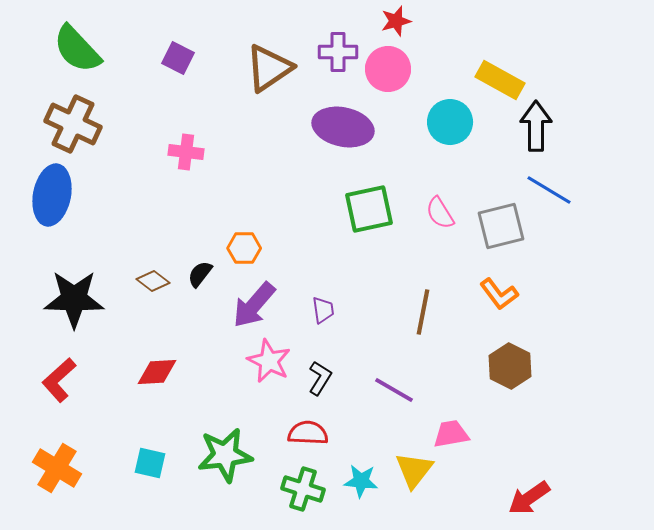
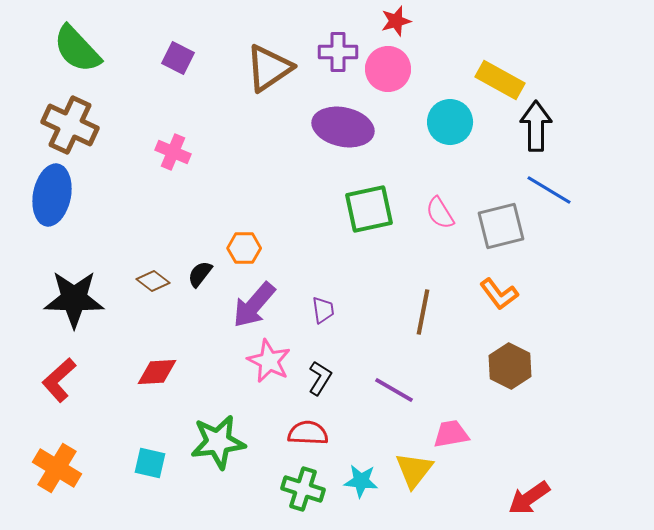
brown cross: moved 3 px left, 1 px down
pink cross: moved 13 px left; rotated 16 degrees clockwise
green star: moved 7 px left, 13 px up
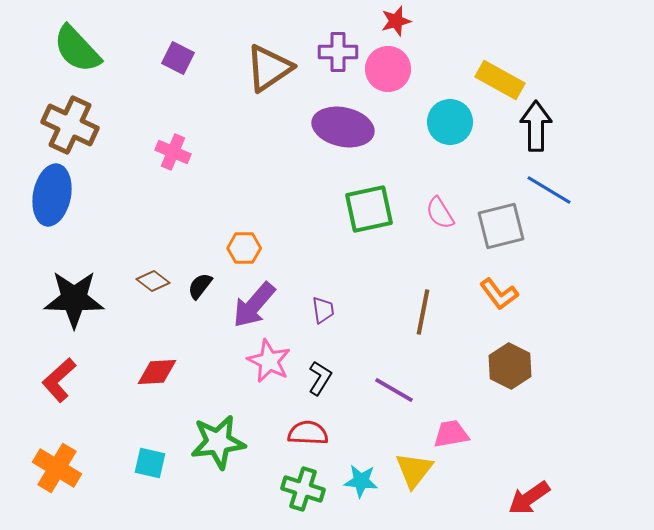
black semicircle: moved 12 px down
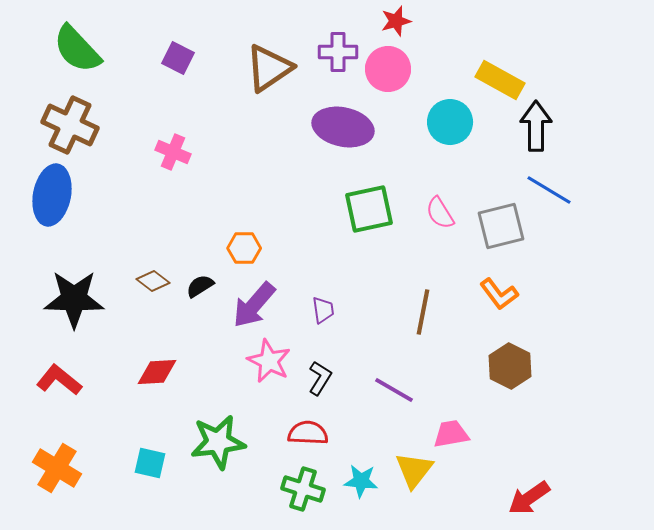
black semicircle: rotated 20 degrees clockwise
red L-shape: rotated 81 degrees clockwise
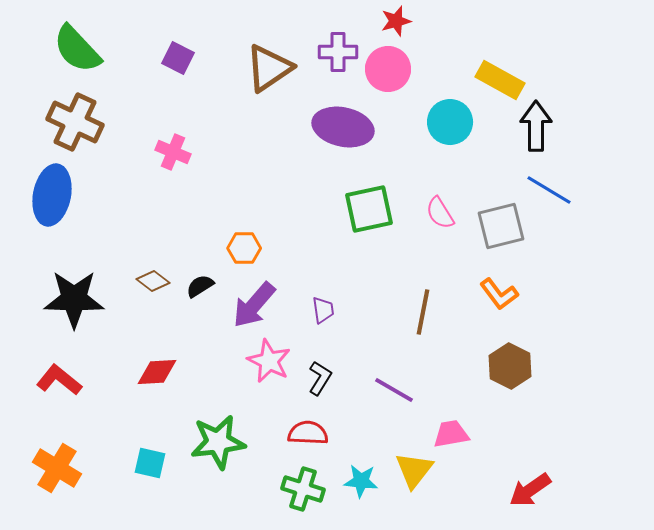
brown cross: moved 5 px right, 3 px up
red arrow: moved 1 px right, 8 px up
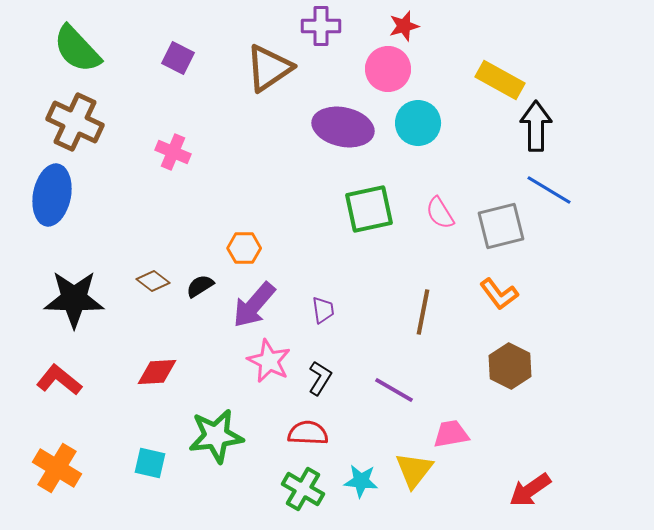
red star: moved 8 px right, 5 px down
purple cross: moved 17 px left, 26 px up
cyan circle: moved 32 px left, 1 px down
green star: moved 2 px left, 6 px up
green cross: rotated 12 degrees clockwise
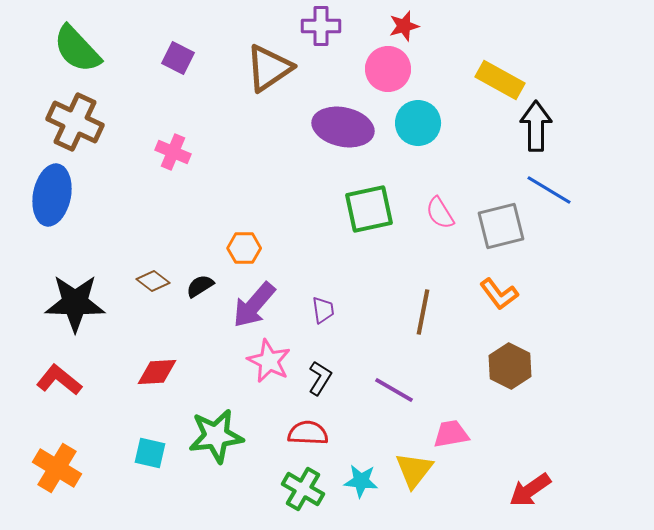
black star: moved 1 px right, 4 px down
cyan square: moved 10 px up
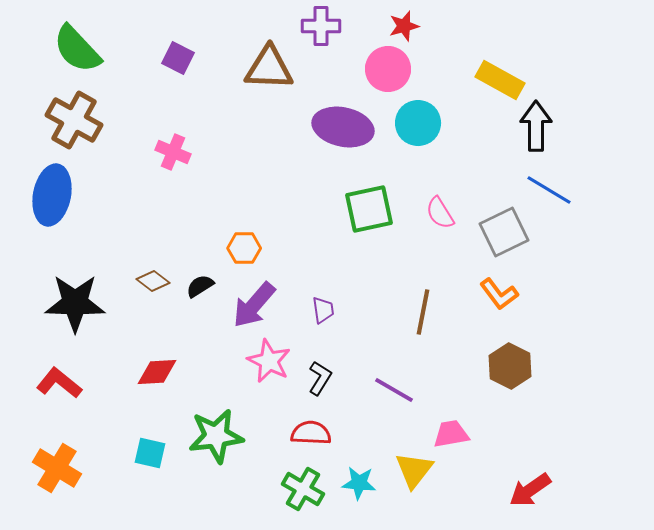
brown triangle: rotated 36 degrees clockwise
brown cross: moved 1 px left, 2 px up; rotated 4 degrees clockwise
gray square: moved 3 px right, 6 px down; rotated 12 degrees counterclockwise
red L-shape: moved 3 px down
red semicircle: moved 3 px right
cyan star: moved 2 px left, 2 px down
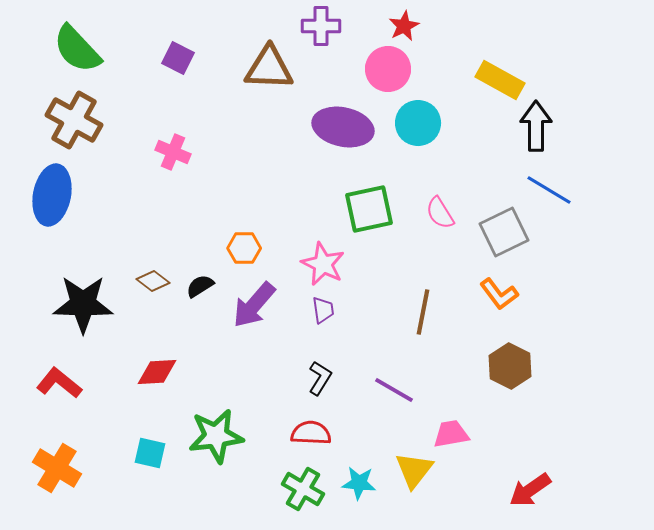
red star: rotated 12 degrees counterclockwise
black star: moved 8 px right, 1 px down
pink star: moved 54 px right, 97 px up
